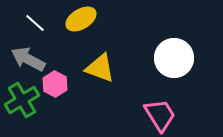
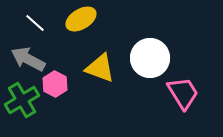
white circle: moved 24 px left
pink trapezoid: moved 23 px right, 22 px up
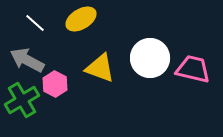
gray arrow: moved 1 px left, 1 px down
pink trapezoid: moved 10 px right, 24 px up; rotated 45 degrees counterclockwise
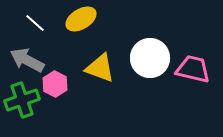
green cross: rotated 12 degrees clockwise
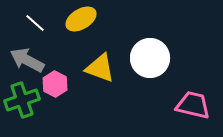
pink trapezoid: moved 36 px down
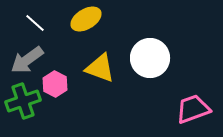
yellow ellipse: moved 5 px right
gray arrow: rotated 64 degrees counterclockwise
green cross: moved 1 px right, 1 px down
pink trapezoid: moved 4 px down; rotated 33 degrees counterclockwise
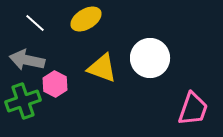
gray arrow: rotated 48 degrees clockwise
yellow triangle: moved 2 px right
pink trapezoid: rotated 129 degrees clockwise
